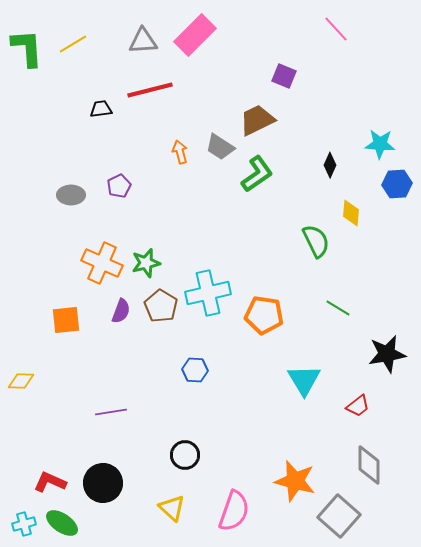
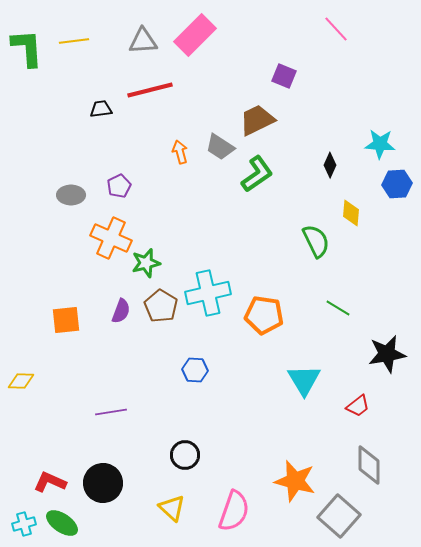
yellow line at (73, 44): moved 1 px right, 3 px up; rotated 24 degrees clockwise
orange cross at (102, 263): moved 9 px right, 25 px up
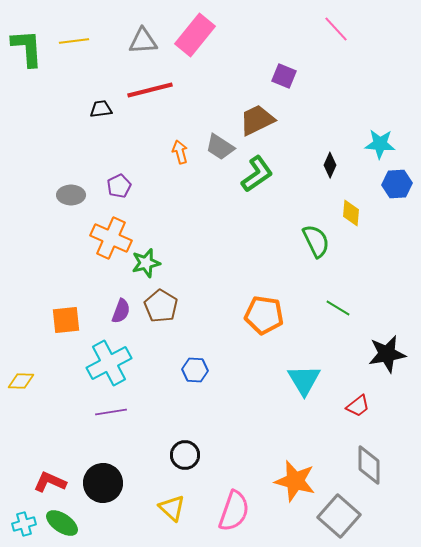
pink rectangle at (195, 35): rotated 6 degrees counterclockwise
cyan cross at (208, 293): moved 99 px left, 70 px down; rotated 15 degrees counterclockwise
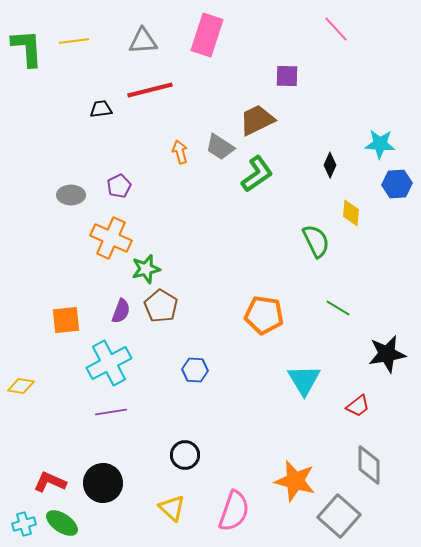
pink rectangle at (195, 35): moved 12 px right; rotated 21 degrees counterclockwise
purple square at (284, 76): moved 3 px right; rotated 20 degrees counterclockwise
green star at (146, 263): moved 6 px down
yellow diamond at (21, 381): moved 5 px down; rotated 8 degrees clockwise
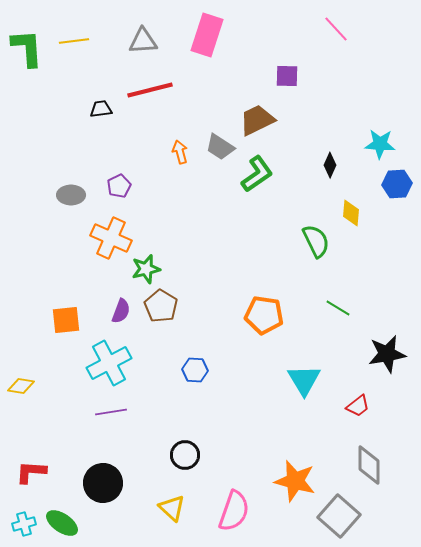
red L-shape at (50, 482): moved 19 px left, 10 px up; rotated 20 degrees counterclockwise
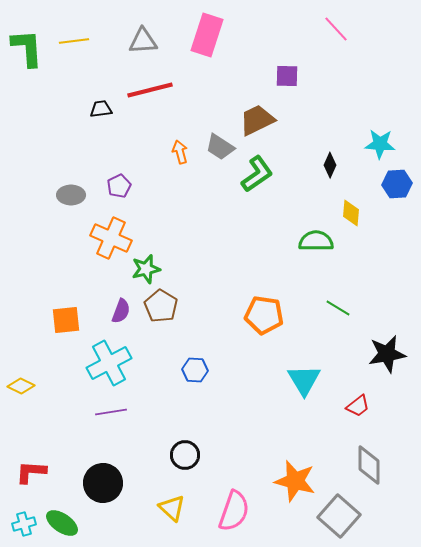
green semicircle at (316, 241): rotated 64 degrees counterclockwise
yellow diamond at (21, 386): rotated 16 degrees clockwise
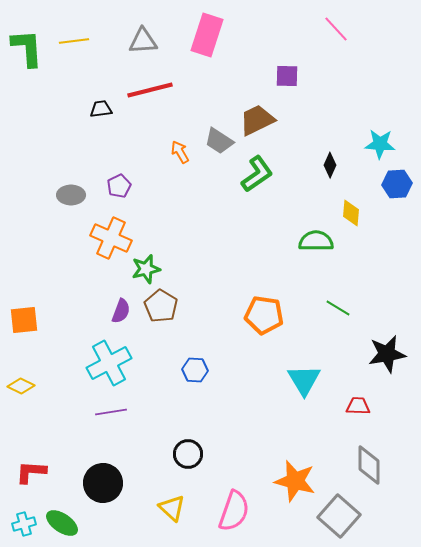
gray trapezoid at (220, 147): moved 1 px left, 6 px up
orange arrow at (180, 152): rotated 15 degrees counterclockwise
orange square at (66, 320): moved 42 px left
red trapezoid at (358, 406): rotated 140 degrees counterclockwise
black circle at (185, 455): moved 3 px right, 1 px up
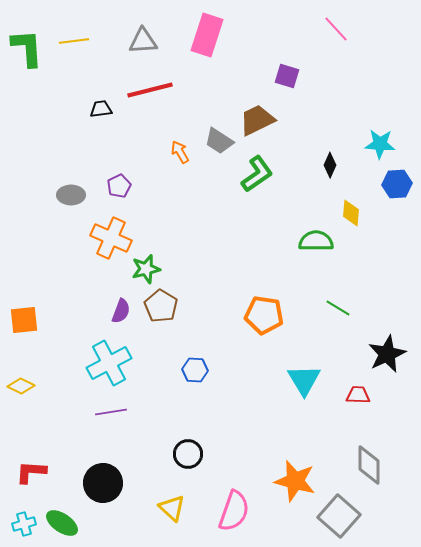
purple square at (287, 76): rotated 15 degrees clockwise
black star at (387, 354): rotated 15 degrees counterclockwise
red trapezoid at (358, 406): moved 11 px up
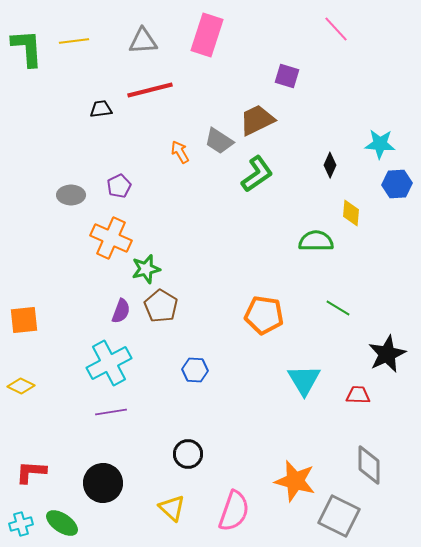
gray square at (339, 516): rotated 15 degrees counterclockwise
cyan cross at (24, 524): moved 3 px left
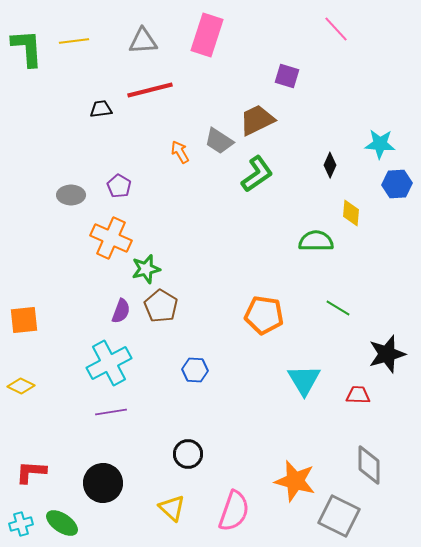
purple pentagon at (119, 186): rotated 15 degrees counterclockwise
black star at (387, 354): rotated 9 degrees clockwise
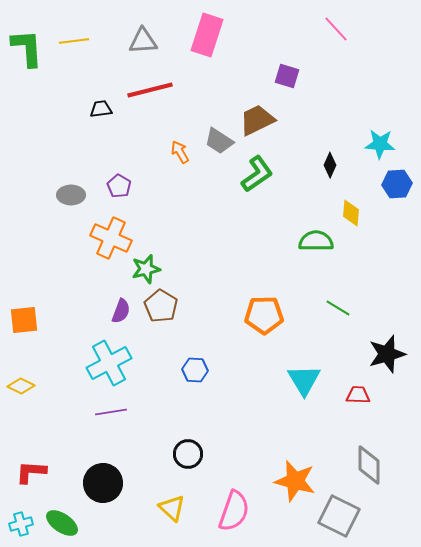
orange pentagon at (264, 315): rotated 9 degrees counterclockwise
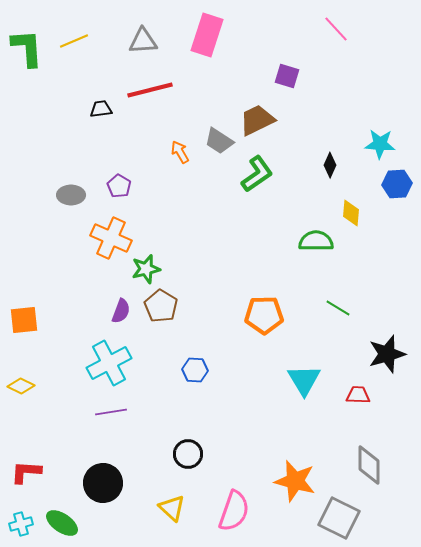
yellow line at (74, 41): rotated 16 degrees counterclockwise
red L-shape at (31, 472): moved 5 px left
gray square at (339, 516): moved 2 px down
